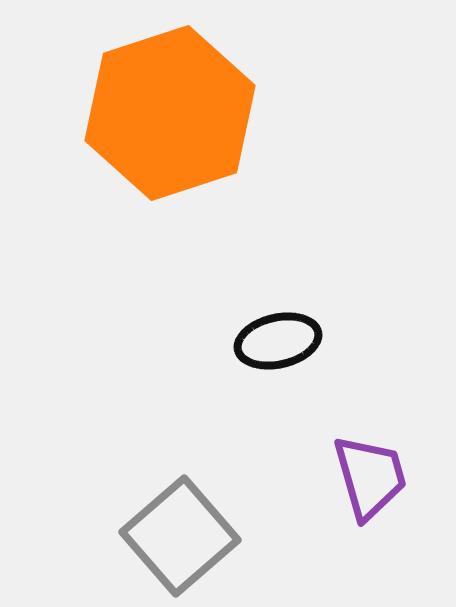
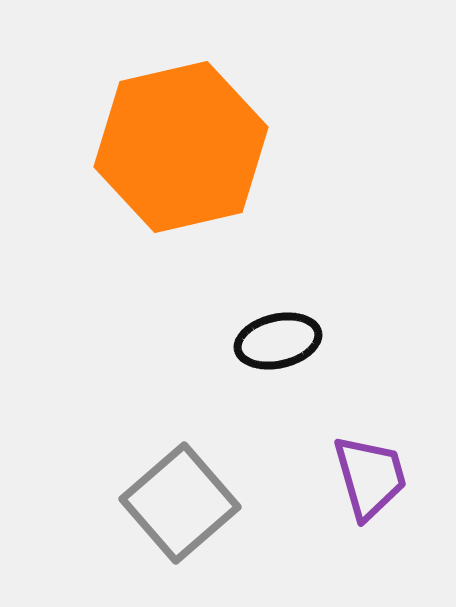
orange hexagon: moved 11 px right, 34 px down; rotated 5 degrees clockwise
gray square: moved 33 px up
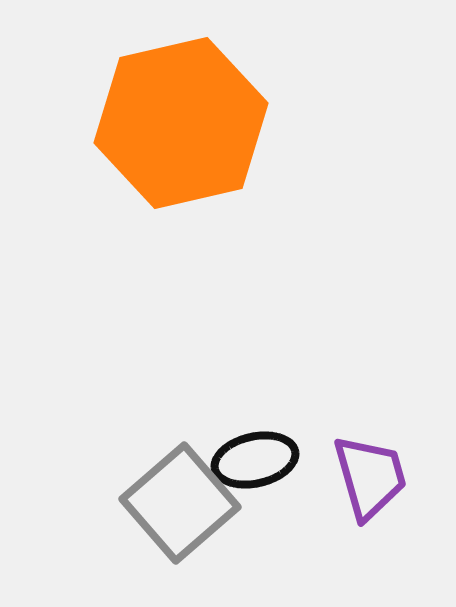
orange hexagon: moved 24 px up
black ellipse: moved 23 px left, 119 px down
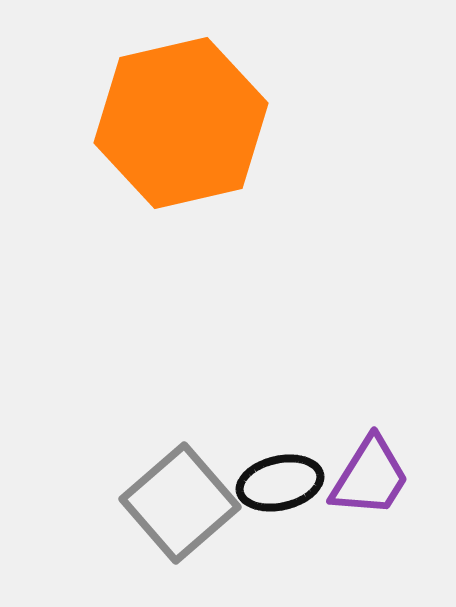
black ellipse: moved 25 px right, 23 px down
purple trapezoid: rotated 48 degrees clockwise
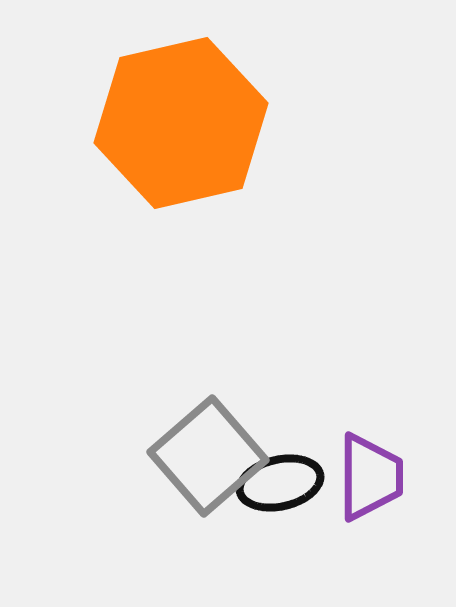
purple trapezoid: rotated 32 degrees counterclockwise
gray square: moved 28 px right, 47 px up
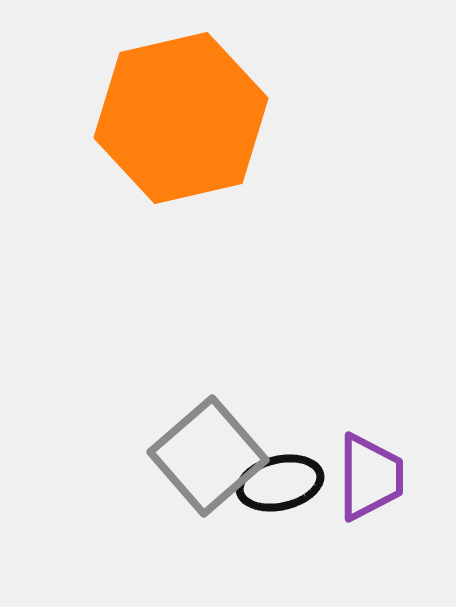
orange hexagon: moved 5 px up
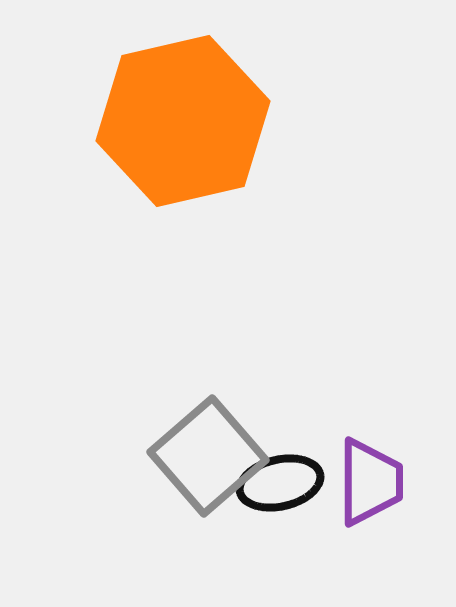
orange hexagon: moved 2 px right, 3 px down
purple trapezoid: moved 5 px down
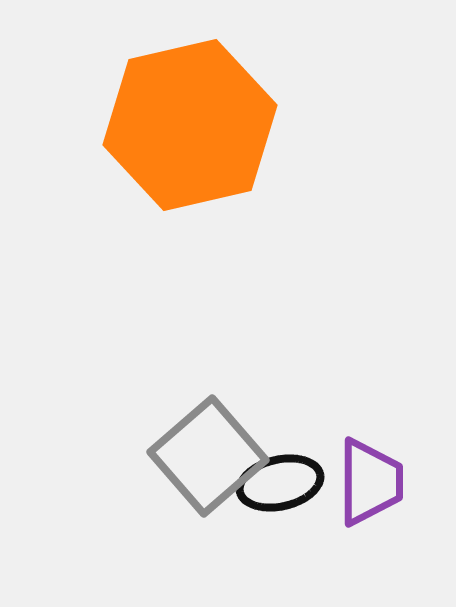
orange hexagon: moved 7 px right, 4 px down
